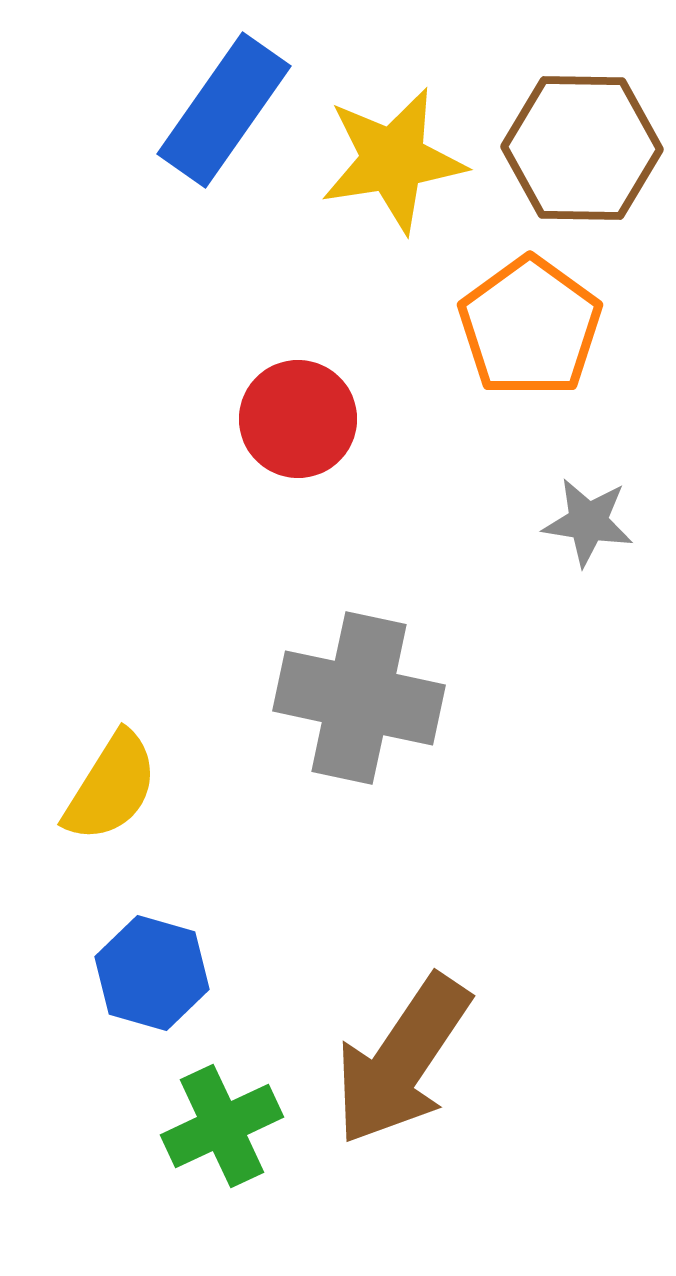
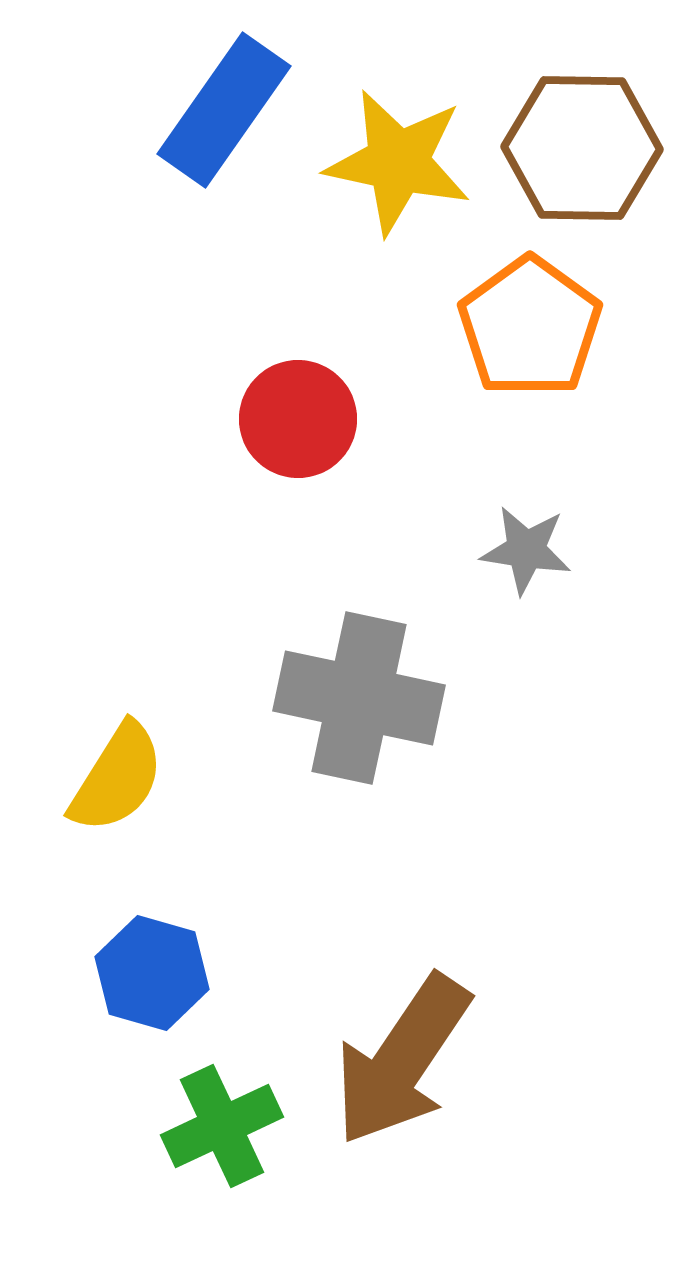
yellow star: moved 5 px right, 2 px down; rotated 21 degrees clockwise
gray star: moved 62 px left, 28 px down
yellow semicircle: moved 6 px right, 9 px up
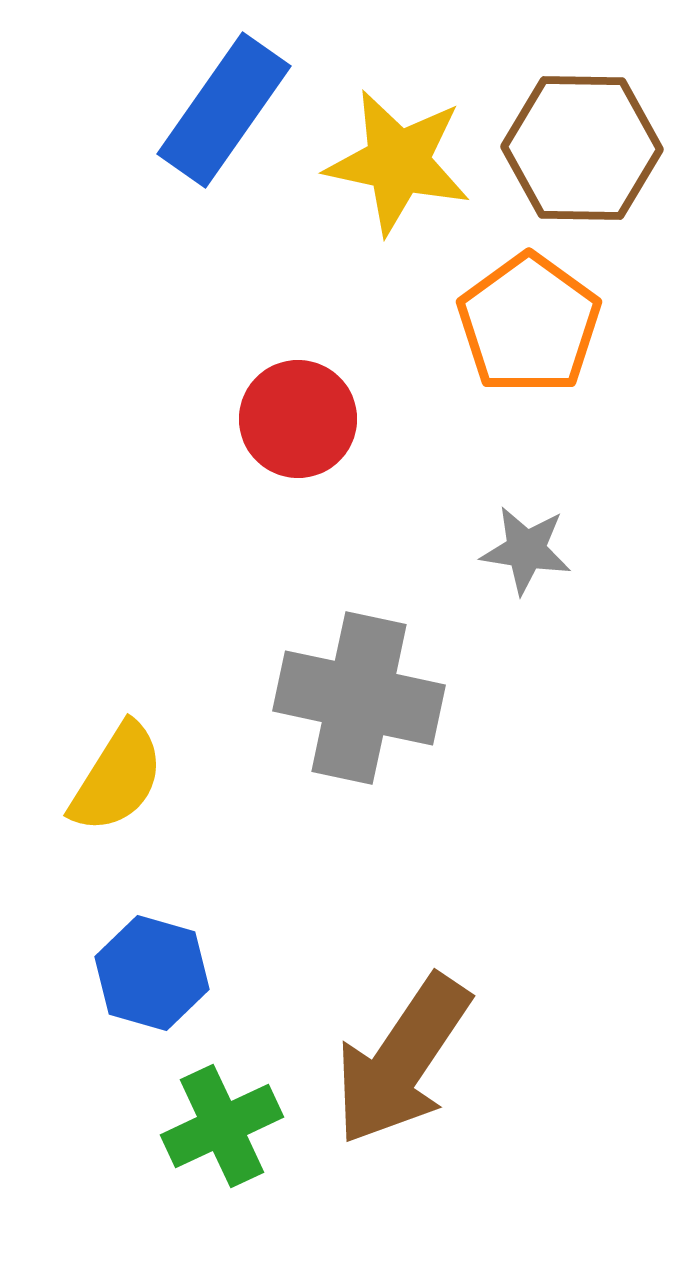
orange pentagon: moved 1 px left, 3 px up
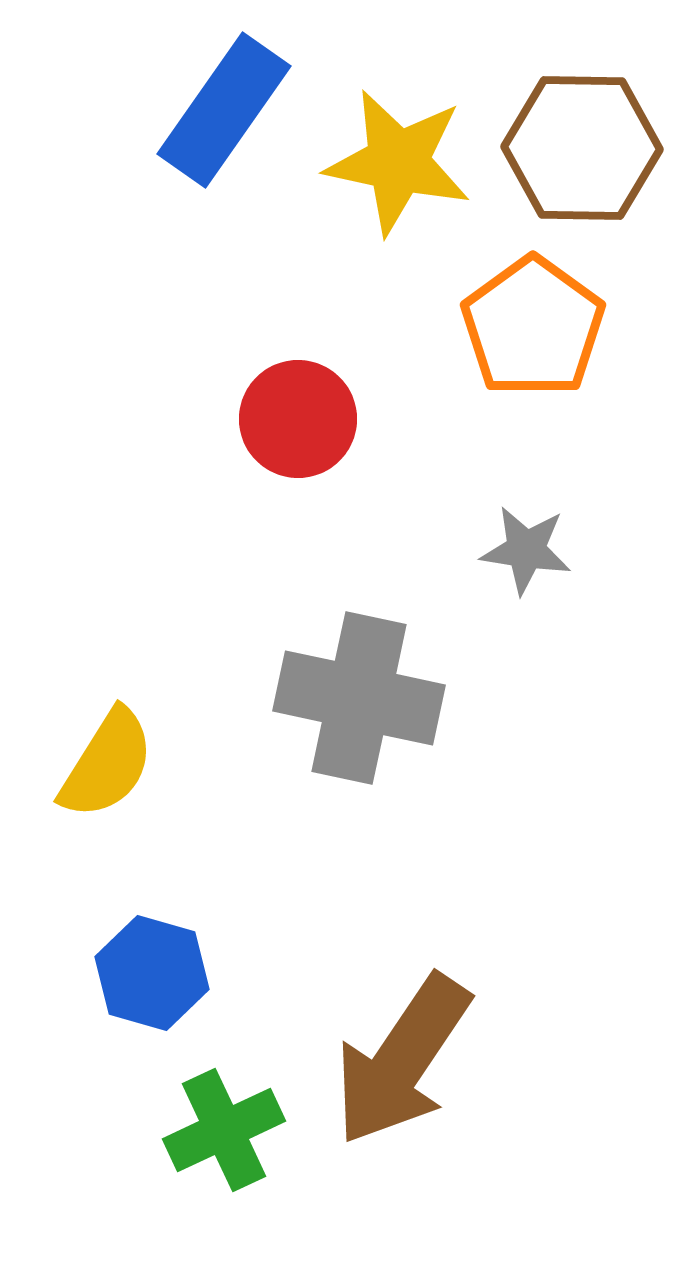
orange pentagon: moved 4 px right, 3 px down
yellow semicircle: moved 10 px left, 14 px up
green cross: moved 2 px right, 4 px down
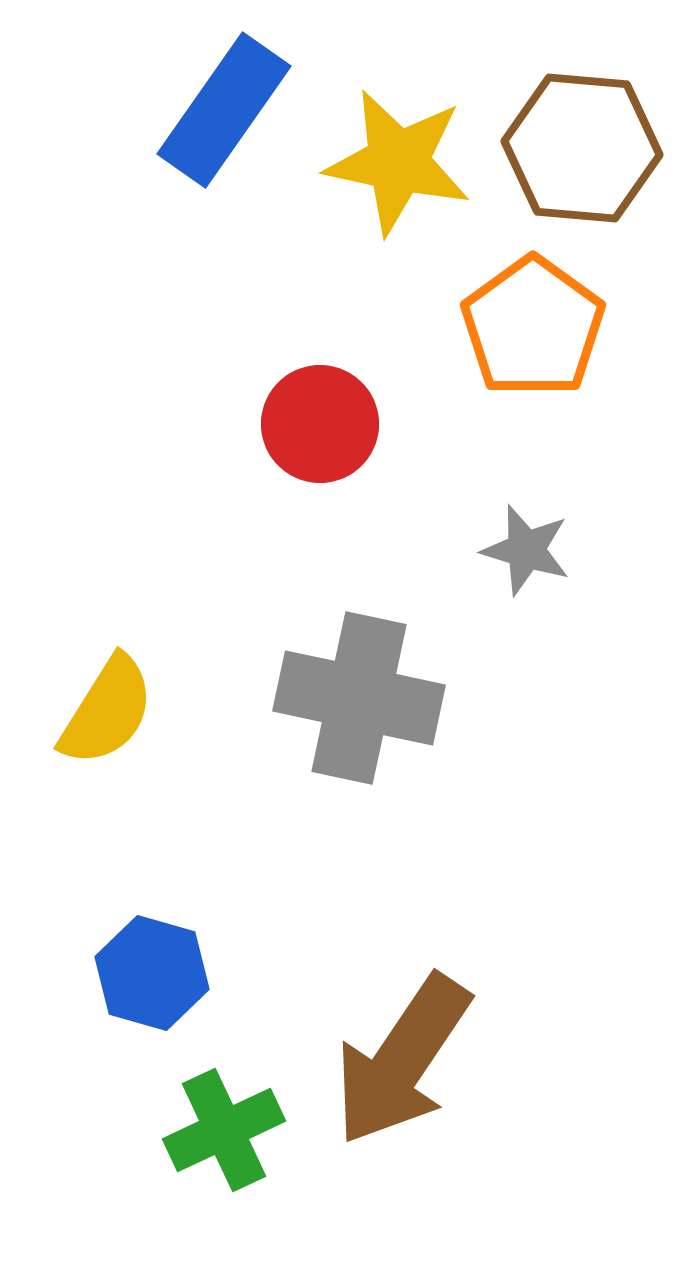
brown hexagon: rotated 4 degrees clockwise
red circle: moved 22 px right, 5 px down
gray star: rotated 8 degrees clockwise
yellow semicircle: moved 53 px up
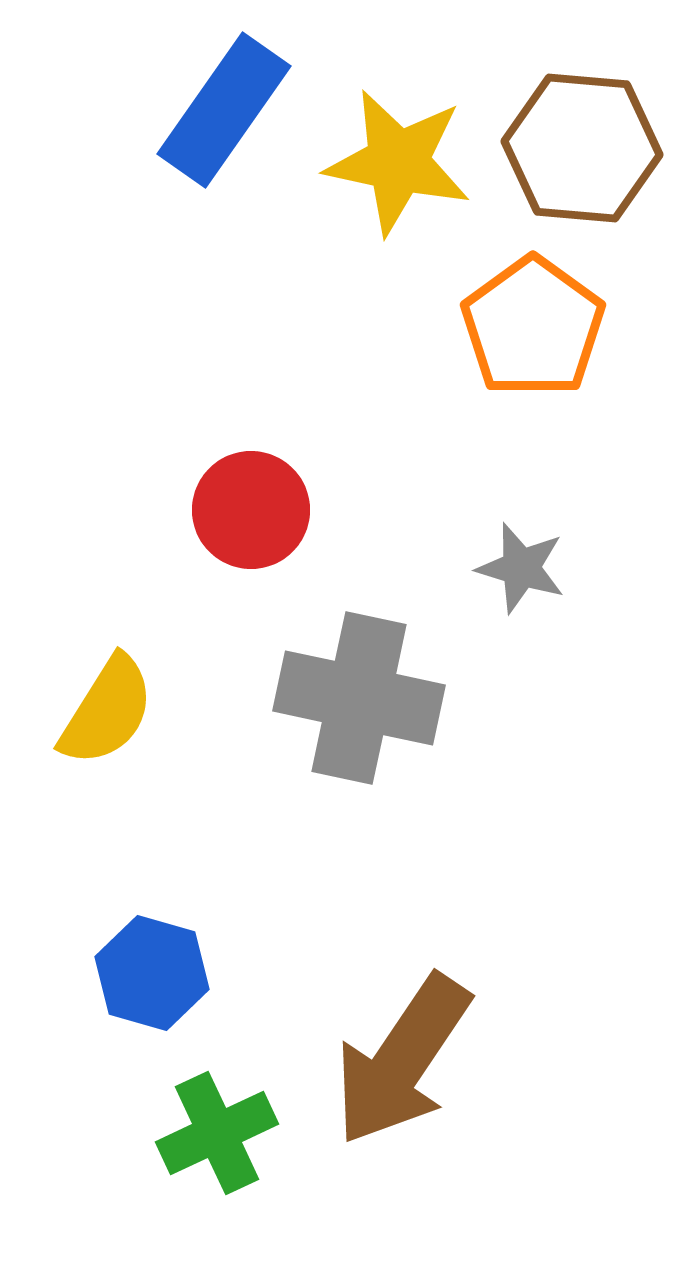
red circle: moved 69 px left, 86 px down
gray star: moved 5 px left, 18 px down
green cross: moved 7 px left, 3 px down
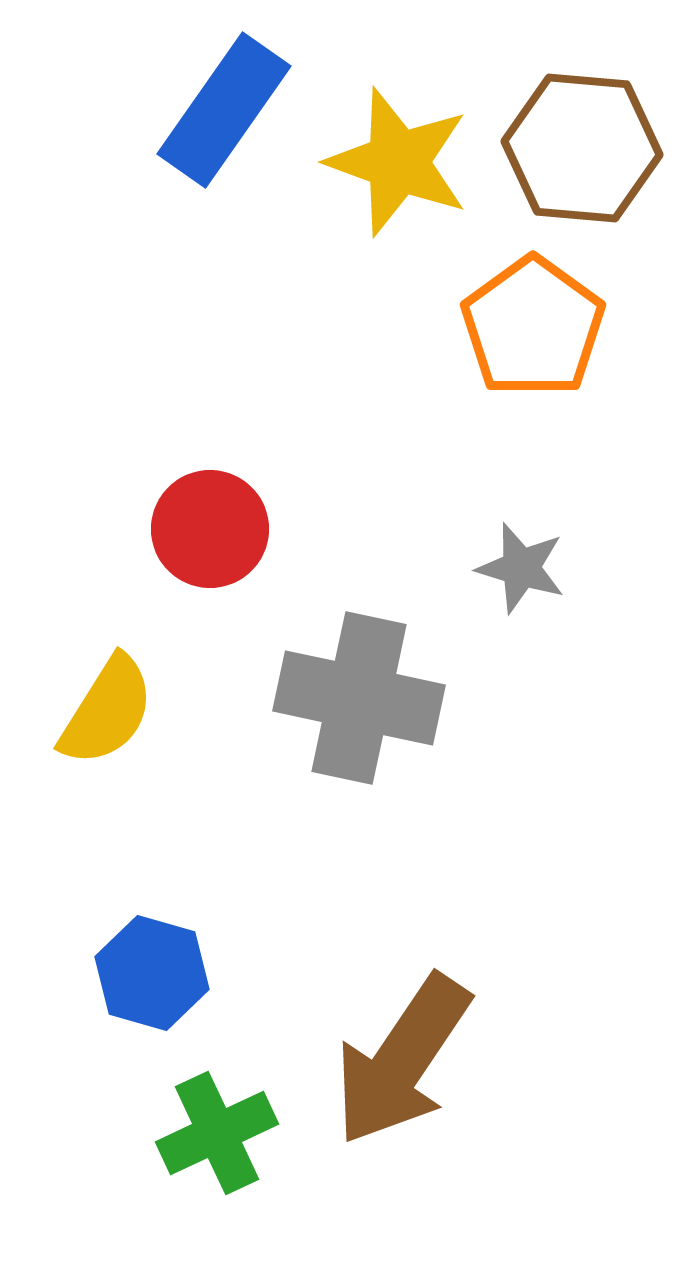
yellow star: rotated 8 degrees clockwise
red circle: moved 41 px left, 19 px down
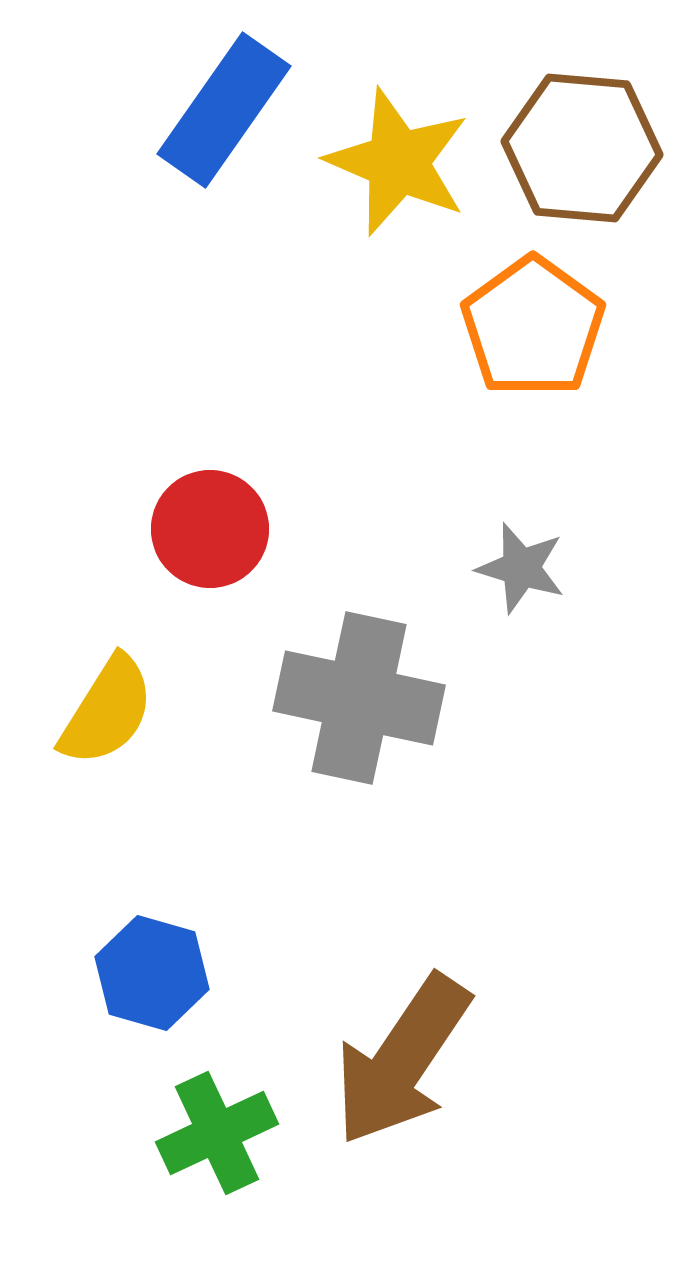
yellow star: rotated 3 degrees clockwise
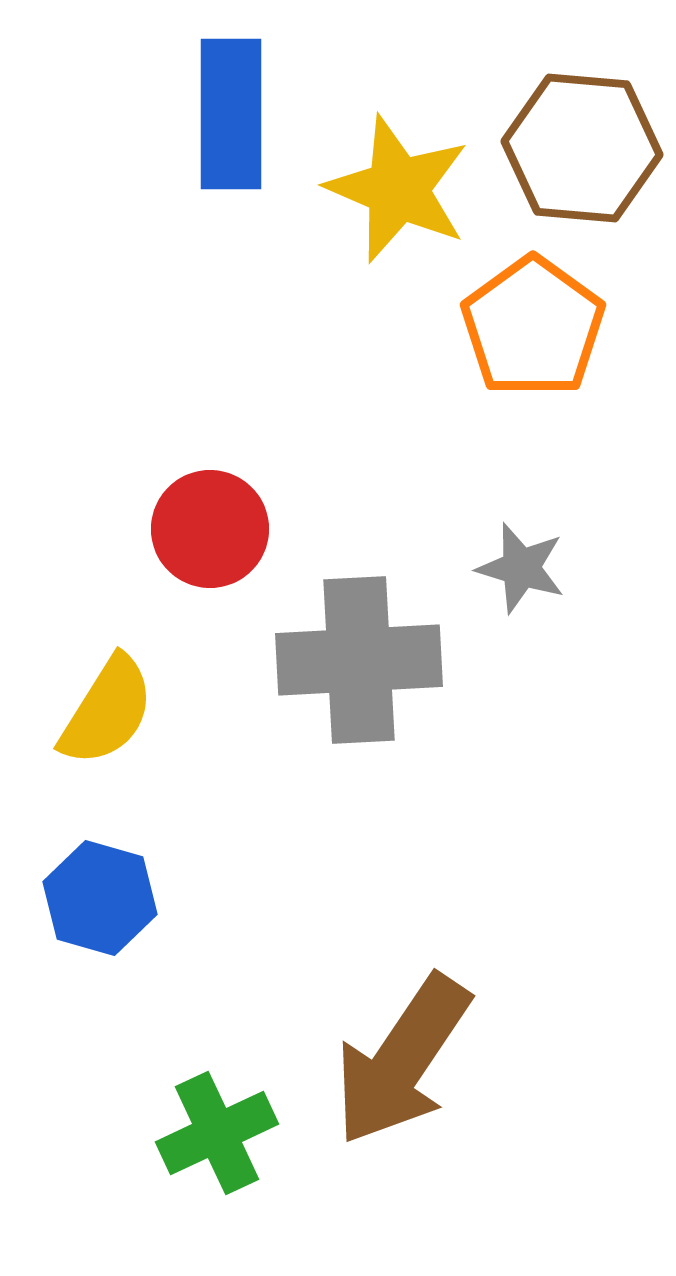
blue rectangle: moved 7 px right, 4 px down; rotated 35 degrees counterclockwise
yellow star: moved 27 px down
gray cross: moved 38 px up; rotated 15 degrees counterclockwise
blue hexagon: moved 52 px left, 75 px up
